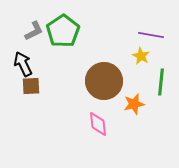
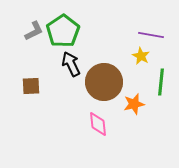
black arrow: moved 48 px right
brown circle: moved 1 px down
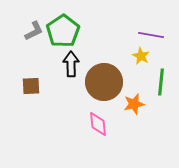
black arrow: rotated 25 degrees clockwise
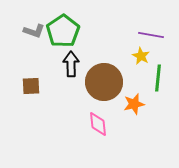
gray L-shape: rotated 45 degrees clockwise
green line: moved 3 px left, 4 px up
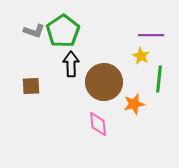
purple line: rotated 10 degrees counterclockwise
green line: moved 1 px right, 1 px down
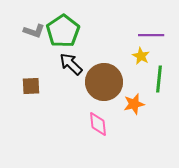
black arrow: rotated 45 degrees counterclockwise
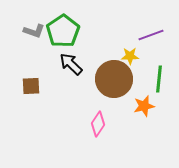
purple line: rotated 20 degrees counterclockwise
yellow star: moved 11 px left; rotated 30 degrees counterclockwise
brown circle: moved 10 px right, 3 px up
orange star: moved 10 px right, 2 px down
pink diamond: rotated 40 degrees clockwise
